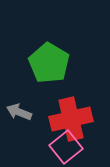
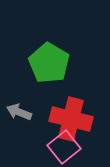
red cross: rotated 27 degrees clockwise
pink square: moved 2 px left
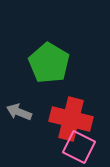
pink square: moved 15 px right; rotated 24 degrees counterclockwise
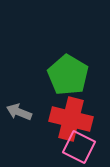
green pentagon: moved 19 px right, 12 px down
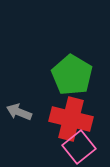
green pentagon: moved 4 px right
pink square: rotated 24 degrees clockwise
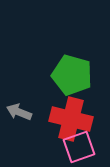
green pentagon: rotated 15 degrees counterclockwise
pink square: rotated 20 degrees clockwise
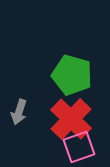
gray arrow: rotated 95 degrees counterclockwise
red cross: rotated 30 degrees clockwise
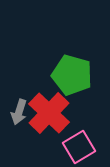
red cross: moved 22 px left, 6 px up
pink square: rotated 12 degrees counterclockwise
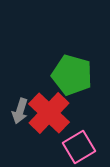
gray arrow: moved 1 px right, 1 px up
